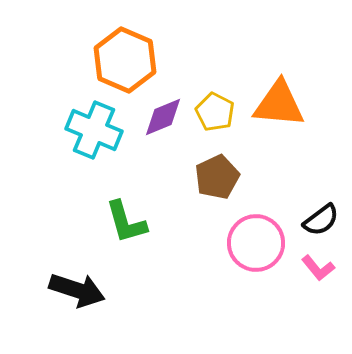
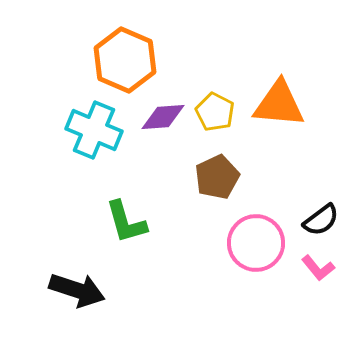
purple diamond: rotated 18 degrees clockwise
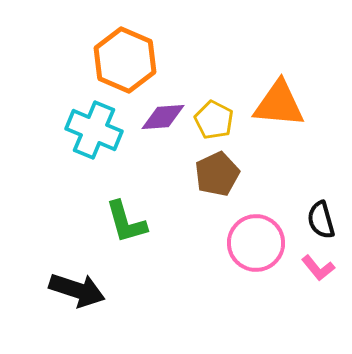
yellow pentagon: moved 1 px left, 8 px down
brown pentagon: moved 3 px up
black semicircle: rotated 111 degrees clockwise
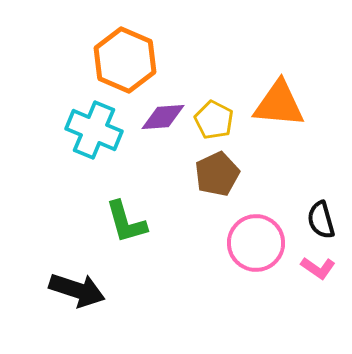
pink L-shape: rotated 16 degrees counterclockwise
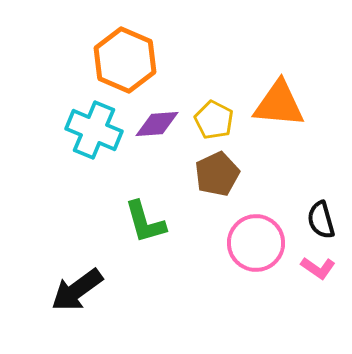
purple diamond: moved 6 px left, 7 px down
green L-shape: moved 19 px right
black arrow: rotated 126 degrees clockwise
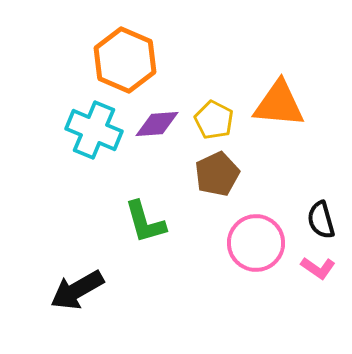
black arrow: rotated 6 degrees clockwise
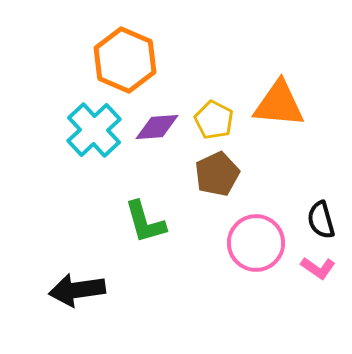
purple diamond: moved 3 px down
cyan cross: rotated 24 degrees clockwise
black arrow: rotated 22 degrees clockwise
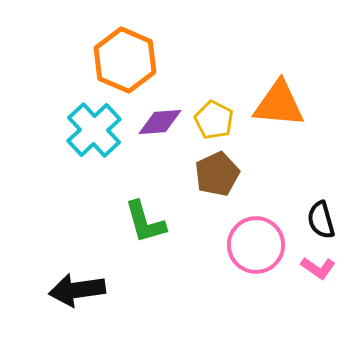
purple diamond: moved 3 px right, 5 px up
pink circle: moved 2 px down
